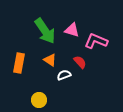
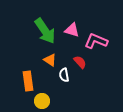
orange rectangle: moved 9 px right, 18 px down; rotated 18 degrees counterclockwise
white semicircle: rotated 80 degrees counterclockwise
yellow circle: moved 3 px right, 1 px down
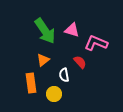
pink L-shape: moved 2 px down
orange triangle: moved 7 px left; rotated 48 degrees clockwise
orange rectangle: moved 3 px right, 2 px down
yellow circle: moved 12 px right, 7 px up
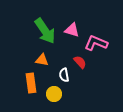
orange triangle: moved 1 px left; rotated 48 degrees clockwise
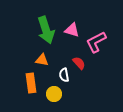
green arrow: moved 1 px right, 1 px up; rotated 16 degrees clockwise
pink L-shape: moved 1 px up; rotated 50 degrees counterclockwise
red semicircle: moved 1 px left, 1 px down
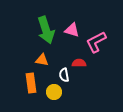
red semicircle: rotated 48 degrees counterclockwise
yellow circle: moved 2 px up
